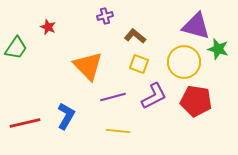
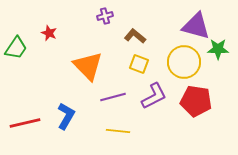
red star: moved 1 px right, 6 px down
green star: rotated 15 degrees counterclockwise
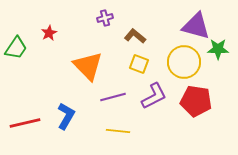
purple cross: moved 2 px down
red star: rotated 21 degrees clockwise
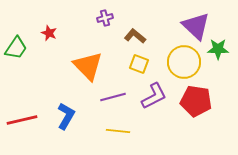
purple triangle: rotated 28 degrees clockwise
red star: rotated 21 degrees counterclockwise
red line: moved 3 px left, 3 px up
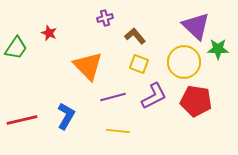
brown L-shape: rotated 10 degrees clockwise
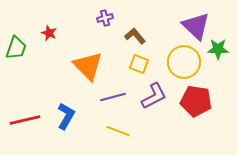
green trapezoid: rotated 15 degrees counterclockwise
red line: moved 3 px right
yellow line: rotated 15 degrees clockwise
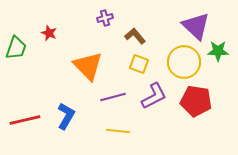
green star: moved 2 px down
yellow line: rotated 15 degrees counterclockwise
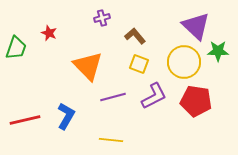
purple cross: moved 3 px left
yellow line: moved 7 px left, 9 px down
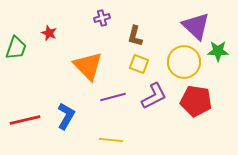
brown L-shape: rotated 125 degrees counterclockwise
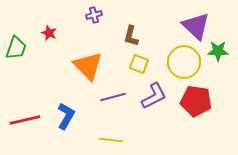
purple cross: moved 8 px left, 3 px up
brown L-shape: moved 4 px left
